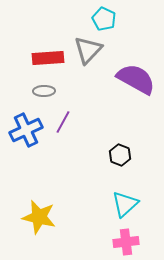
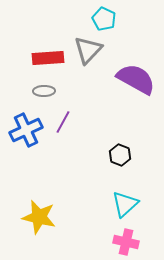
pink cross: rotated 20 degrees clockwise
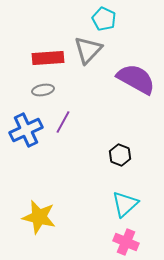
gray ellipse: moved 1 px left, 1 px up; rotated 10 degrees counterclockwise
pink cross: rotated 10 degrees clockwise
